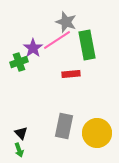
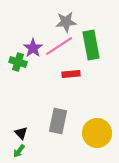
gray star: rotated 25 degrees counterclockwise
pink line: moved 2 px right, 6 px down
green rectangle: moved 4 px right
green cross: moved 1 px left; rotated 36 degrees clockwise
gray rectangle: moved 6 px left, 5 px up
green arrow: moved 1 px down; rotated 56 degrees clockwise
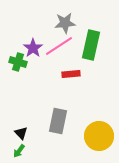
gray star: moved 1 px left, 1 px down
green rectangle: rotated 24 degrees clockwise
yellow circle: moved 2 px right, 3 px down
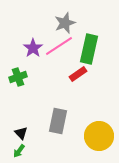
gray star: rotated 15 degrees counterclockwise
green rectangle: moved 2 px left, 4 px down
green cross: moved 15 px down; rotated 36 degrees counterclockwise
red rectangle: moved 7 px right; rotated 30 degrees counterclockwise
